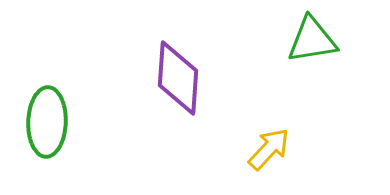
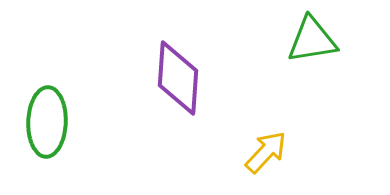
yellow arrow: moved 3 px left, 3 px down
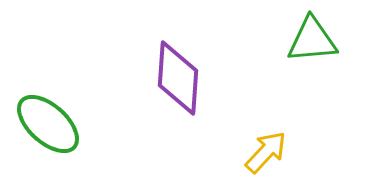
green triangle: rotated 4 degrees clockwise
green ellipse: moved 1 px right, 2 px down; rotated 50 degrees counterclockwise
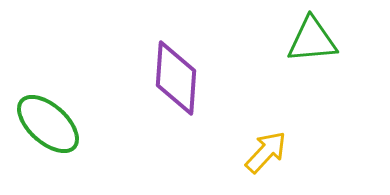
purple diamond: moved 2 px left
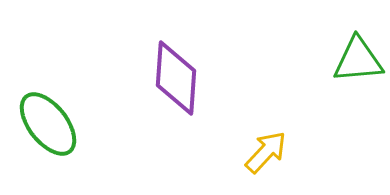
green triangle: moved 46 px right, 20 px down
green ellipse: rotated 10 degrees clockwise
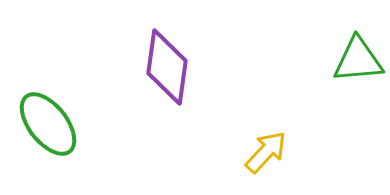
purple diamond: moved 9 px left, 11 px up; rotated 4 degrees clockwise
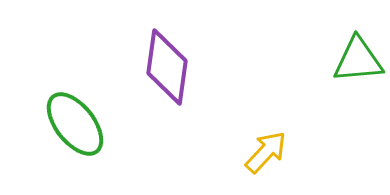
green ellipse: moved 27 px right
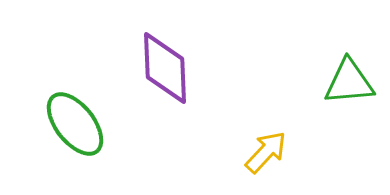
green triangle: moved 9 px left, 22 px down
purple diamond: moved 2 px left, 1 px down; rotated 10 degrees counterclockwise
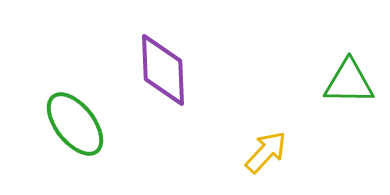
purple diamond: moved 2 px left, 2 px down
green triangle: rotated 6 degrees clockwise
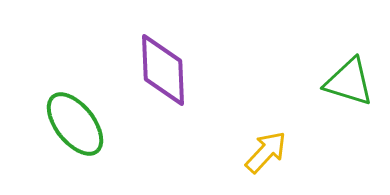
green triangle: rotated 16 degrees clockwise
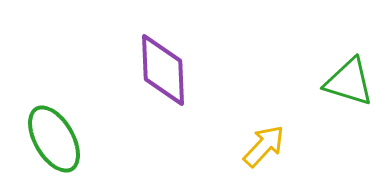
green ellipse: moved 21 px left, 15 px down; rotated 8 degrees clockwise
yellow arrow: moved 2 px left, 6 px up
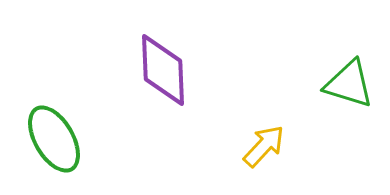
green triangle: moved 2 px down
